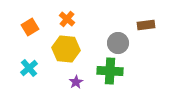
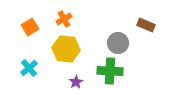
orange cross: moved 3 px left; rotated 21 degrees clockwise
brown rectangle: rotated 30 degrees clockwise
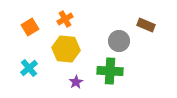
orange cross: moved 1 px right
gray circle: moved 1 px right, 2 px up
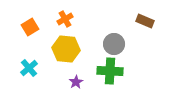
brown rectangle: moved 1 px left, 4 px up
gray circle: moved 5 px left, 3 px down
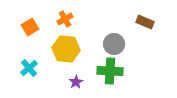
brown rectangle: moved 1 px down
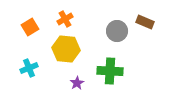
gray circle: moved 3 px right, 13 px up
cyan cross: rotated 18 degrees clockwise
purple star: moved 1 px right, 1 px down
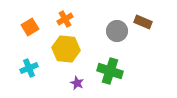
brown rectangle: moved 2 px left
green cross: rotated 15 degrees clockwise
purple star: rotated 16 degrees counterclockwise
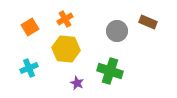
brown rectangle: moved 5 px right
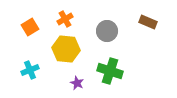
gray circle: moved 10 px left
cyan cross: moved 1 px right, 2 px down
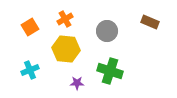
brown rectangle: moved 2 px right
purple star: rotated 24 degrees counterclockwise
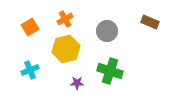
yellow hexagon: rotated 20 degrees counterclockwise
